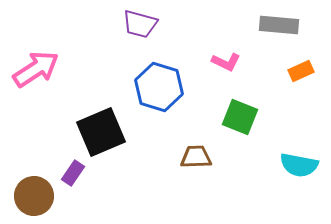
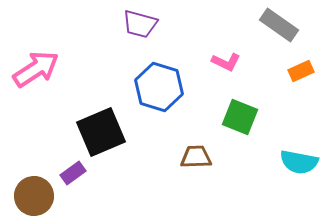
gray rectangle: rotated 30 degrees clockwise
cyan semicircle: moved 3 px up
purple rectangle: rotated 20 degrees clockwise
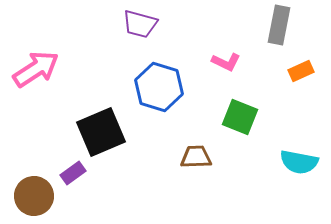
gray rectangle: rotated 66 degrees clockwise
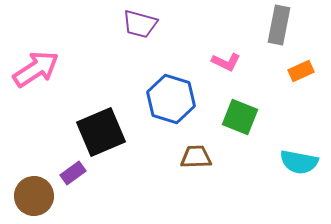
blue hexagon: moved 12 px right, 12 px down
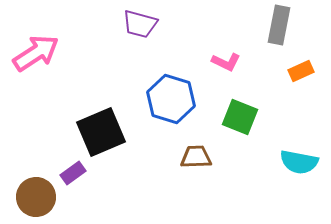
pink arrow: moved 16 px up
brown circle: moved 2 px right, 1 px down
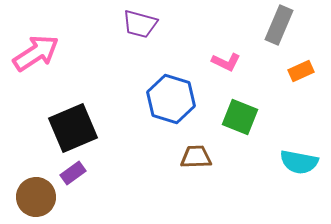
gray rectangle: rotated 12 degrees clockwise
black square: moved 28 px left, 4 px up
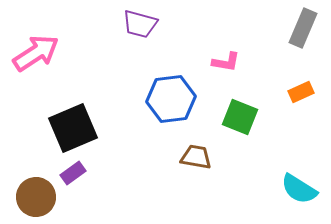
gray rectangle: moved 24 px right, 3 px down
pink L-shape: rotated 16 degrees counterclockwise
orange rectangle: moved 21 px down
blue hexagon: rotated 24 degrees counterclockwise
brown trapezoid: rotated 12 degrees clockwise
cyan semicircle: moved 27 px down; rotated 21 degrees clockwise
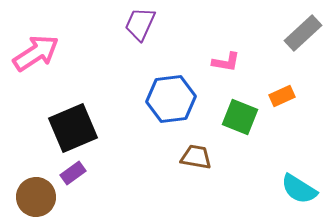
purple trapezoid: rotated 99 degrees clockwise
gray rectangle: moved 5 px down; rotated 24 degrees clockwise
orange rectangle: moved 19 px left, 4 px down
